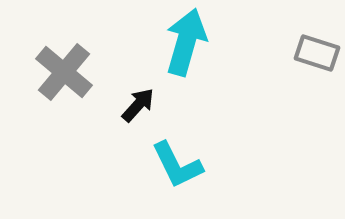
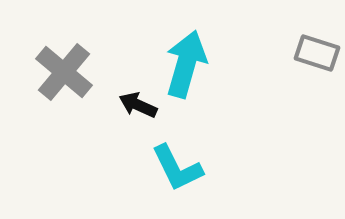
cyan arrow: moved 22 px down
black arrow: rotated 108 degrees counterclockwise
cyan L-shape: moved 3 px down
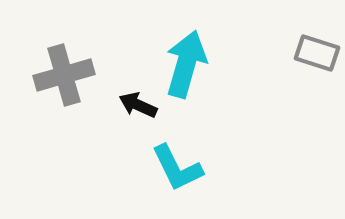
gray cross: moved 3 px down; rotated 34 degrees clockwise
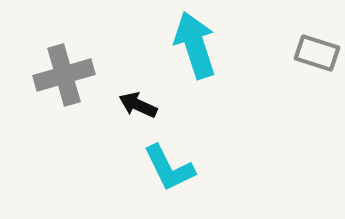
cyan arrow: moved 9 px right, 19 px up; rotated 34 degrees counterclockwise
cyan L-shape: moved 8 px left
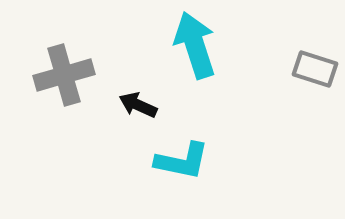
gray rectangle: moved 2 px left, 16 px down
cyan L-shape: moved 13 px right, 7 px up; rotated 52 degrees counterclockwise
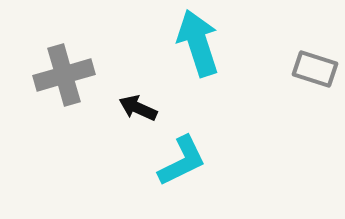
cyan arrow: moved 3 px right, 2 px up
black arrow: moved 3 px down
cyan L-shape: rotated 38 degrees counterclockwise
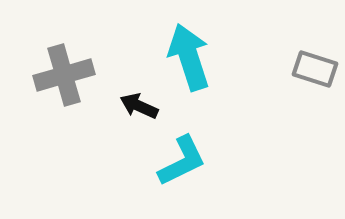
cyan arrow: moved 9 px left, 14 px down
black arrow: moved 1 px right, 2 px up
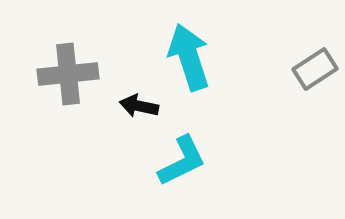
gray rectangle: rotated 51 degrees counterclockwise
gray cross: moved 4 px right, 1 px up; rotated 10 degrees clockwise
black arrow: rotated 12 degrees counterclockwise
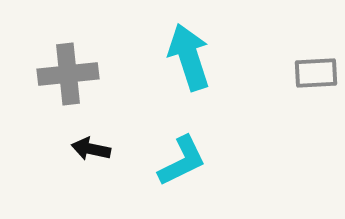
gray rectangle: moved 1 px right, 4 px down; rotated 30 degrees clockwise
black arrow: moved 48 px left, 43 px down
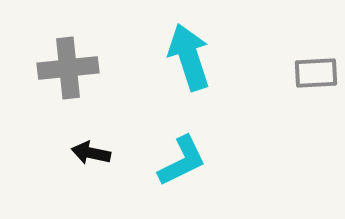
gray cross: moved 6 px up
black arrow: moved 4 px down
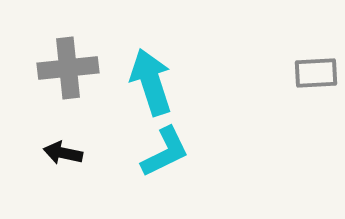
cyan arrow: moved 38 px left, 25 px down
black arrow: moved 28 px left
cyan L-shape: moved 17 px left, 9 px up
